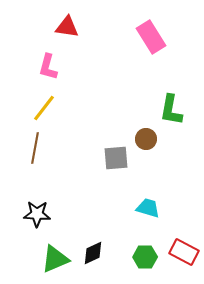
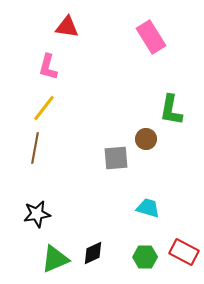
black star: rotated 12 degrees counterclockwise
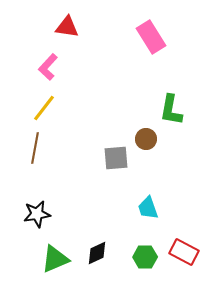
pink L-shape: rotated 28 degrees clockwise
cyan trapezoid: rotated 125 degrees counterclockwise
black diamond: moved 4 px right
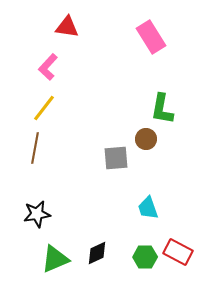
green L-shape: moved 9 px left, 1 px up
red rectangle: moved 6 px left
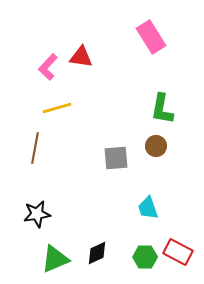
red triangle: moved 14 px right, 30 px down
yellow line: moved 13 px right; rotated 36 degrees clockwise
brown circle: moved 10 px right, 7 px down
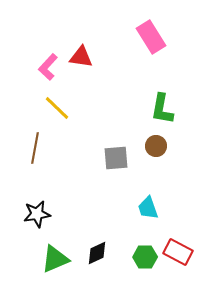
yellow line: rotated 60 degrees clockwise
